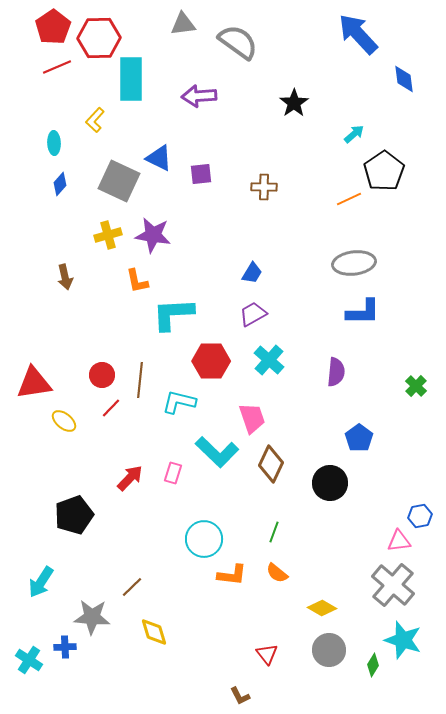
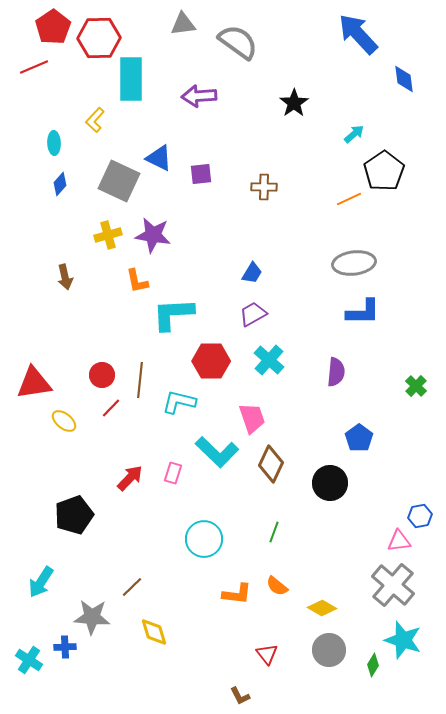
red line at (57, 67): moved 23 px left
orange semicircle at (277, 573): moved 13 px down
orange L-shape at (232, 575): moved 5 px right, 19 px down
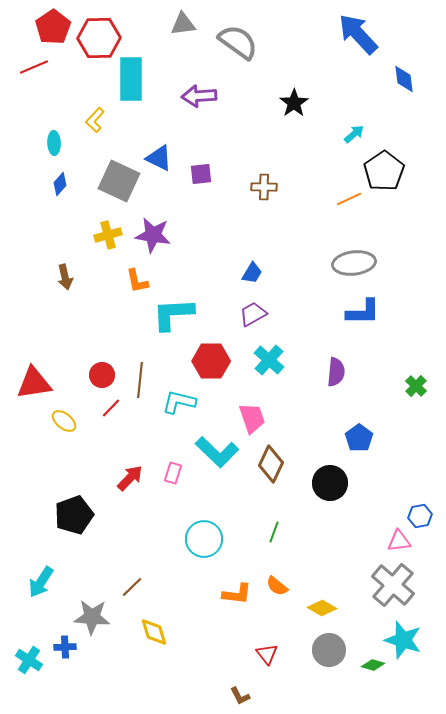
green diamond at (373, 665): rotated 75 degrees clockwise
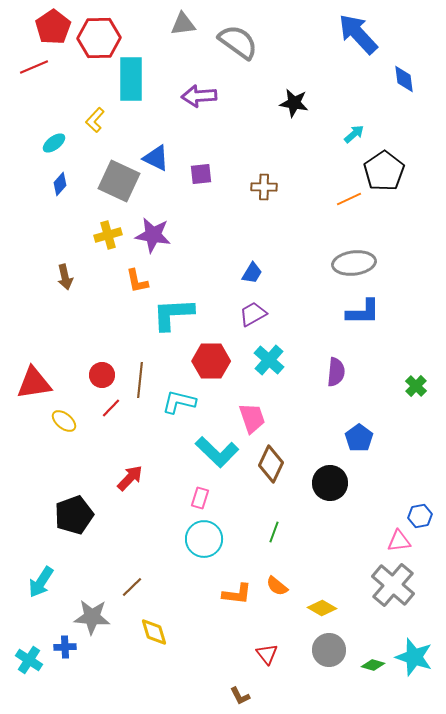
black star at (294, 103): rotated 28 degrees counterclockwise
cyan ellipse at (54, 143): rotated 55 degrees clockwise
blue triangle at (159, 158): moved 3 px left
pink rectangle at (173, 473): moved 27 px right, 25 px down
cyan star at (403, 640): moved 11 px right, 17 px down
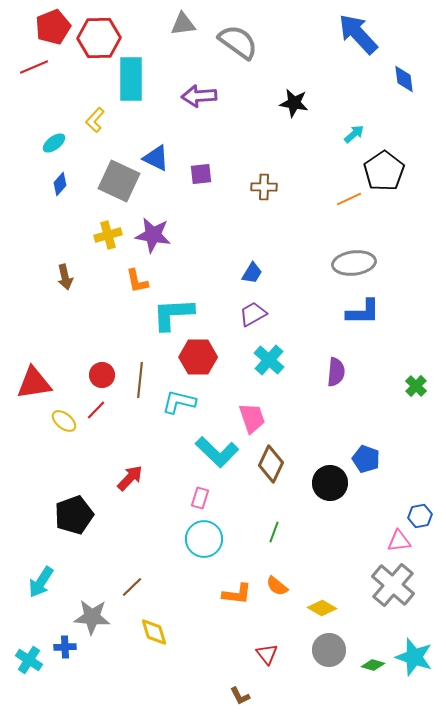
red pentagon at (53, 27): rotated 12 degrees clockwise
red hexagon at (211, 361): moved 13 px left, 4 px up
red line at (111, 408): moved 15 px left, 2 px down
blue pentagon at (359, 438): moved 7 px right, 21 px down; rotated 16 degrees counterclockwise
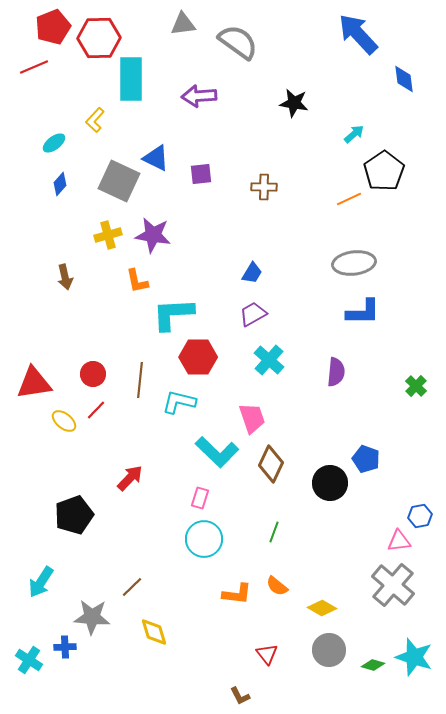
red circle at (102, 375): moved 9 px left, 1 px up
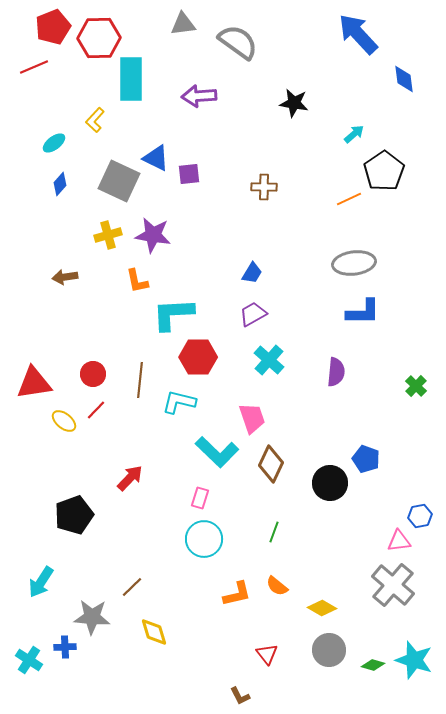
purple square at (201, 174): moved 12 px left
brown arrow at (65, 277): rotated 95 degrees clockwise
orange L-shape at (237, 594): rotated 20 degrees counterclockwise
cyan star at (414, 657): moved 3 px down
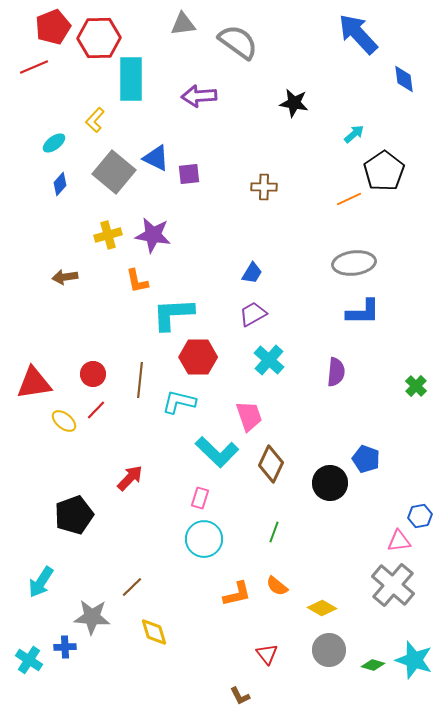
gray square at (119, 181): moved 5 px left, 9 px up; rotated 15 degrees clockwise
pink trapezoid at (252, 418): moved 3 px left, 2 px up
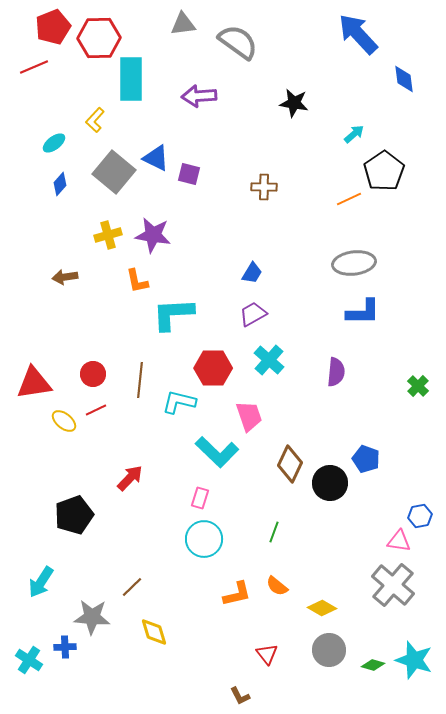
purple square at (189, 174): rotated 20 degrees clockwise
red hexagon at (198, 357): moved 15 px right, 11 px down
green cross at (416, 386): moved 2 px right
red line at (96, 410): rotated 20 degrees clockwise
brown diamond at (271, 464): moved 19 px right
pink triangle at (399, 541): rotated 15 degrees clockwise
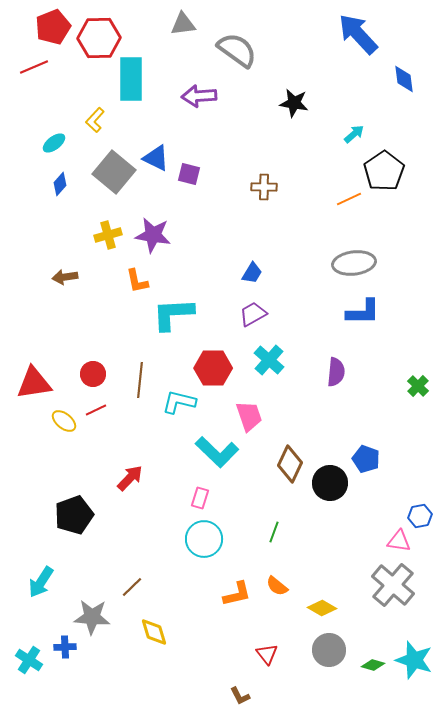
gray semicircle at (238, 42): moved 1 px left, 8 px down
